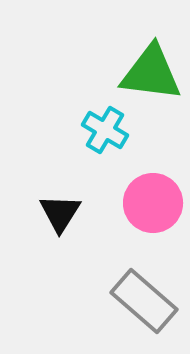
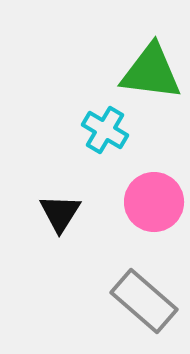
green triangle: moved 1 px up
pink circle: moved 1 px right, 1 px up
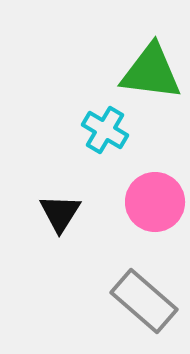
pink circle: moved 1 px right
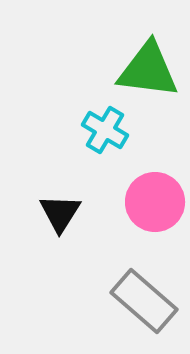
green triangle: moved 3 px left, 2 px up
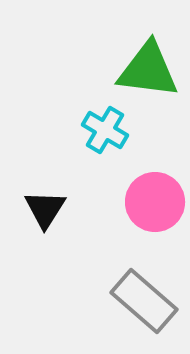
black triangle: moved 15 px left, 4 px up
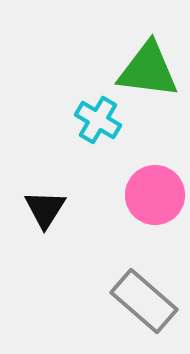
cyan cross: moved 7 px left, 10 px up
pink circle: moved 7 px up
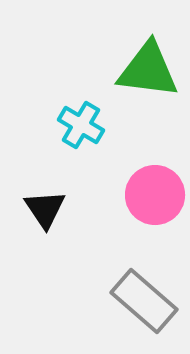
cyan cross: moved 17 px left, 5 px down
black triangle: rotated 6 degrees counterclockwise
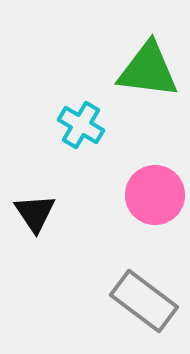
black triangle: moved 10 px left, 4 px down
gray rectangle: rotated 4 degrees counterclockwise
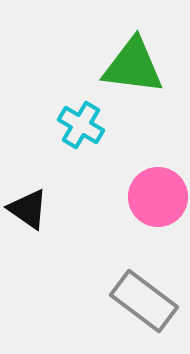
green triangle: moved 15 px left, 4 px up
pink circle: moved 3 px right, 2 px down
black triangle: moved 7 px left, 4 px up; rotated 21 degrees counterclockwise
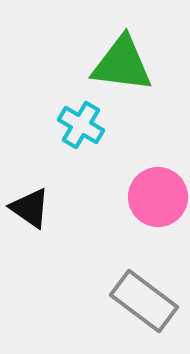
green triangle: moved 11 px left, 2 px up
black triangle: moved 2 px right, 1 px up
